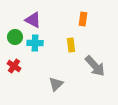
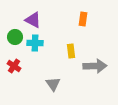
yellow rectangle: moved 6 px down
gray arrow: rotated 50 degrees counterclockwise
gray triangle: moved 3 px left; rotated 21 degrees counterclockwise
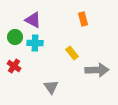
orange rectangle: rotated 24 degrees counterclockwise
yellow rectangle: moved 1 px right, 2 px down; rotated 32 degrees counterclockwise
gray arrow: moved 2 px right, 4 px down
gray triangle: moved 2 px left, 3 px down
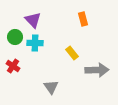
purple triangle: rotated 18 degrees clockwise
red cross: moved 1 px left
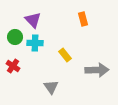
yellow rectangle: moved 7 px left, 2 px down
